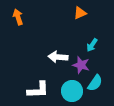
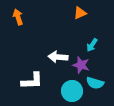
cyan semicircle: rotated 72 degrees clockwise
white L-shape: moved 6 px left, 9 px up
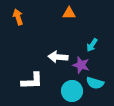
orange triangle: moved 11 px left; rotated 24 degrees clockwise
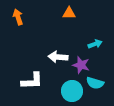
cyan arrow: moved 3 px right, 1 px up; rotated 144 degrees counterclockwise
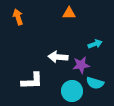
purple star: rotated 24 degrees counterclockwise
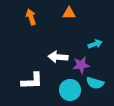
orange arrow: moved 13 px right
cyan circle: moved 2 px left, 1 px up
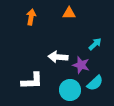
orange arrow: rotated 28 degrees clockwise
cyan arrow: rotated 24 degrees counterclockwise
purple star: rotated 24 degrees clockwise
cyan semicircle: rotated 60 degrees counterclockwise
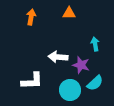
cyan arrow: rotated 56 degrees counterclockwise
